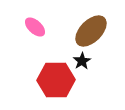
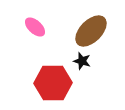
black star: rotated 24 degrees counterclockwise
red hexagon: moved 3 px left, 3 px down
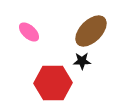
pink ellipse: moved 6 px left, 5 px down
black star: rotated 18 degrees counterclockwise
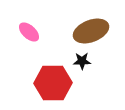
brown ellipse: rotated 24 degrees clockwise
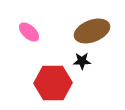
brown ellipse: moved 1 px right
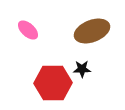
pink ellipse: moved 1 px left, 2 px up
black star: moved 8 px down
